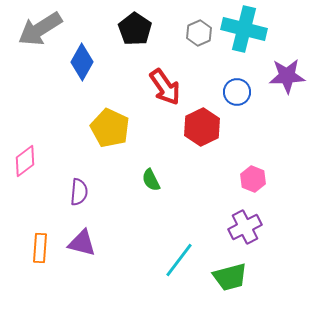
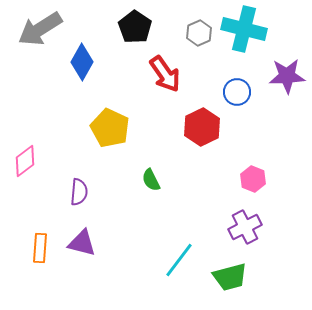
black pentagon: moved 2 px up
red arrow: moved 13 px up
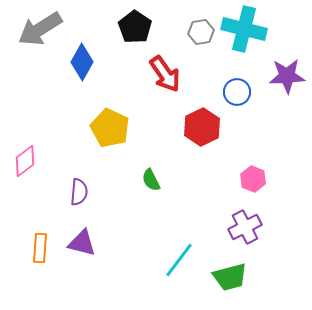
gray hexagon: moved 2 px right, 1 px up; rotated 15 degrees clockwise
